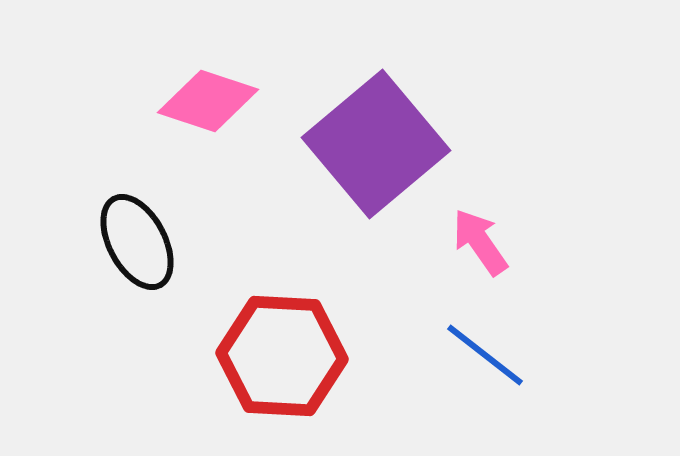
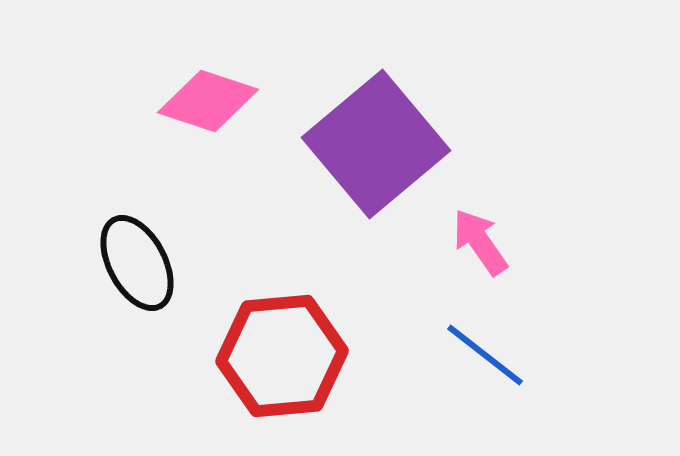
black ellipse: moved 21 px down
red hexagon: rotated 8 degrees counterclockwise
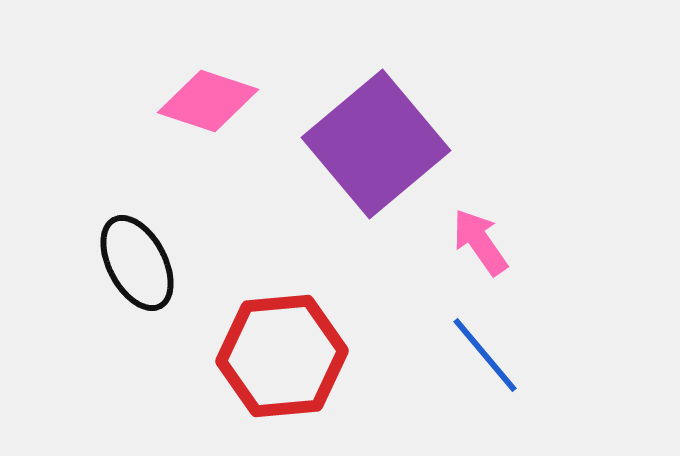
blue line: rotated 12 degrees clockwise
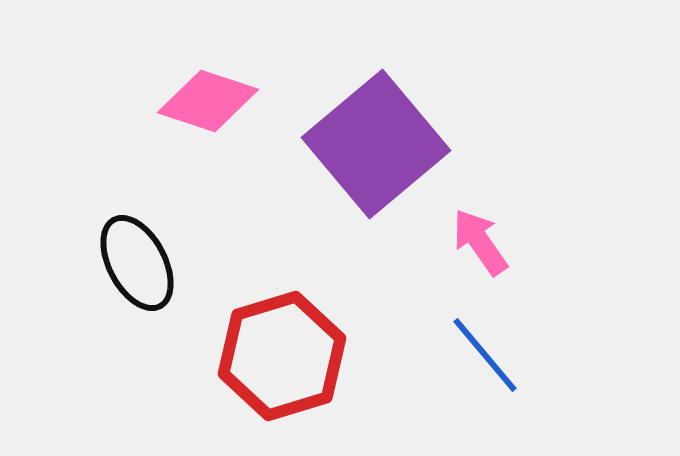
red hexagon: rotated 12 degrees counterclockwise
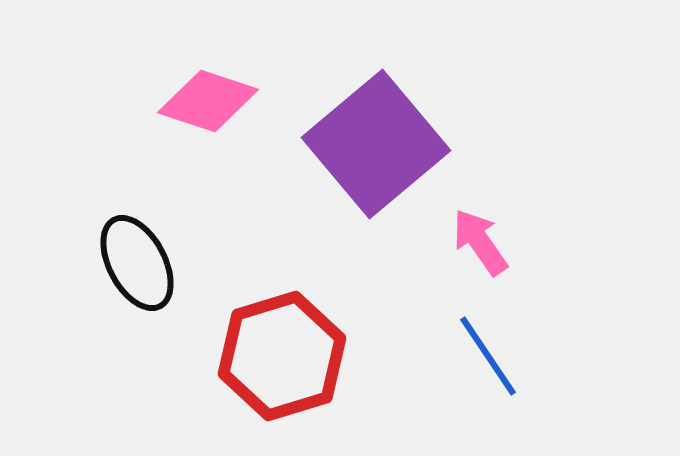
blue line: moved 3 px right, 1 px down; rotated 6 degrees clockwise
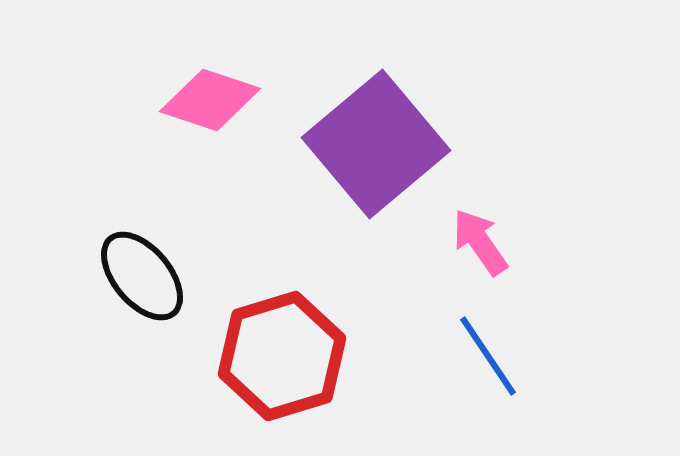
pink diamond: moved 2 px right, 1 px up
black ellipse: moved 5 px right, 13 px down; rotated 12 degrees counterclockwise
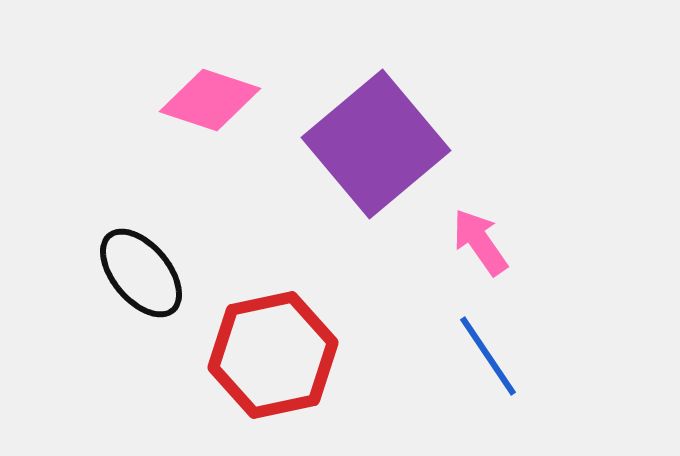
black ellipse: moved 1 px left, 3 px up
red hexagon: moved 9 px left, 1 px up; rotated 5 degrees clockwise
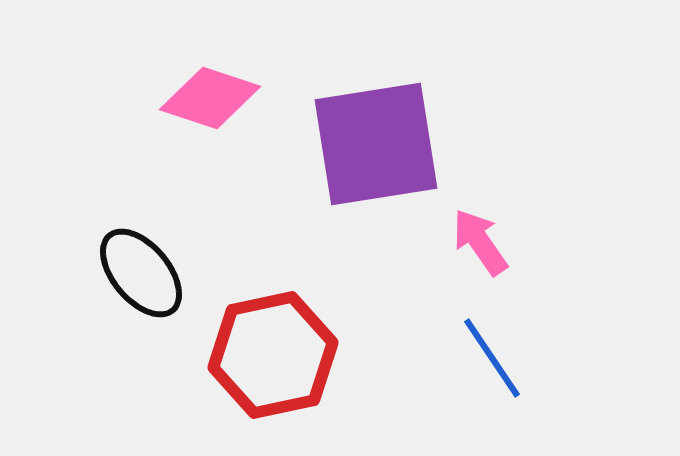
pink diamond: moved 2 px up
purple square: rotated 31 degrees clockwise
blue line: moved 4 px right, 2 px down
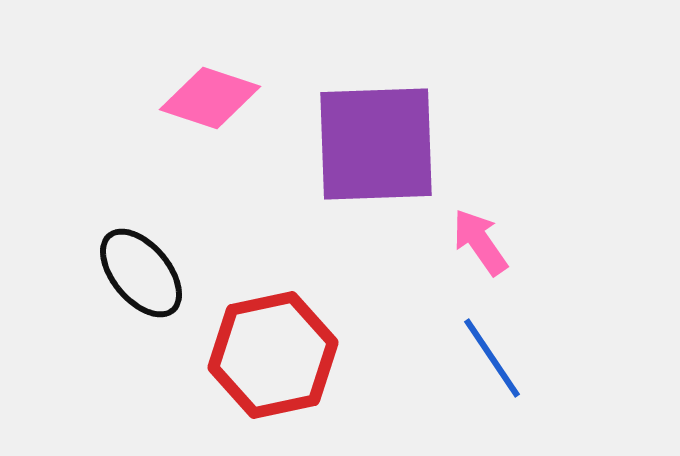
purple square: rotated 7 degrees clockwise
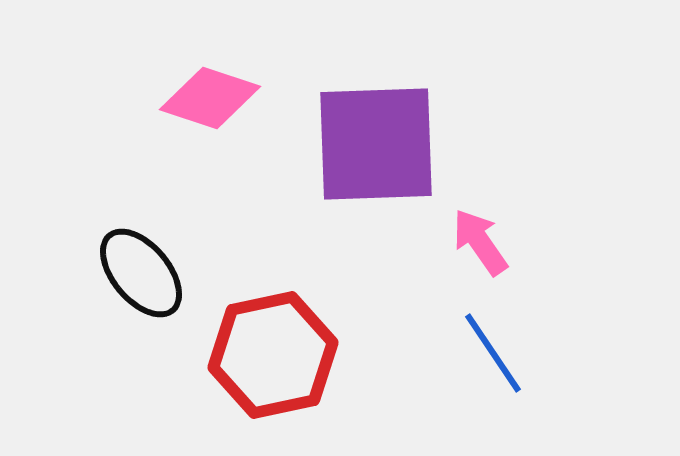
blue line: moved 1 px right, 5 px up
